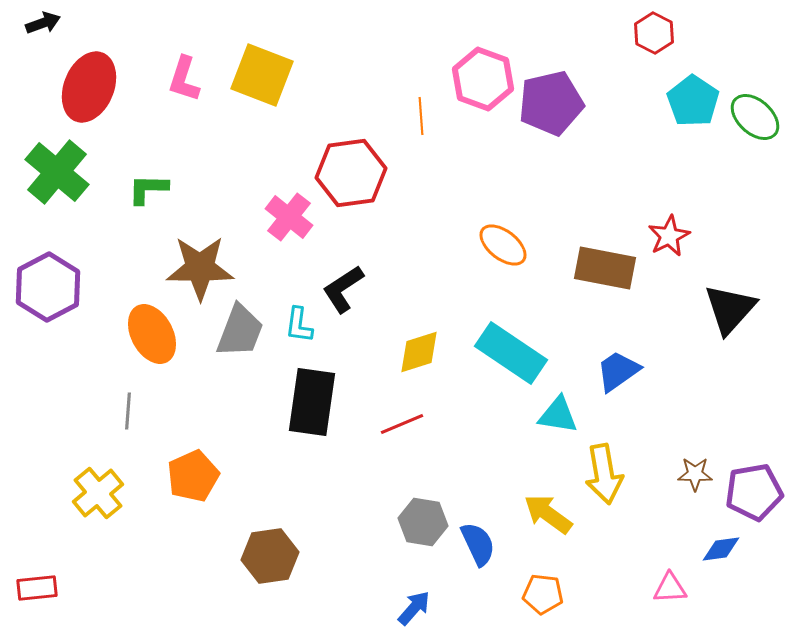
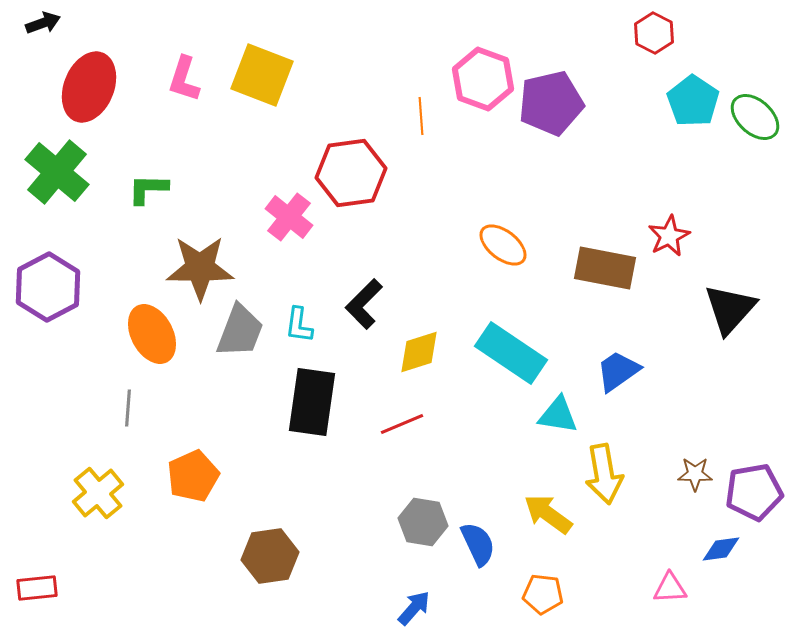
black L-shape at (343, 289): moved 21 px right, 15 px down; rotated 12 degrees counterclockwise
gray line at (128, 411): moved 3 px up
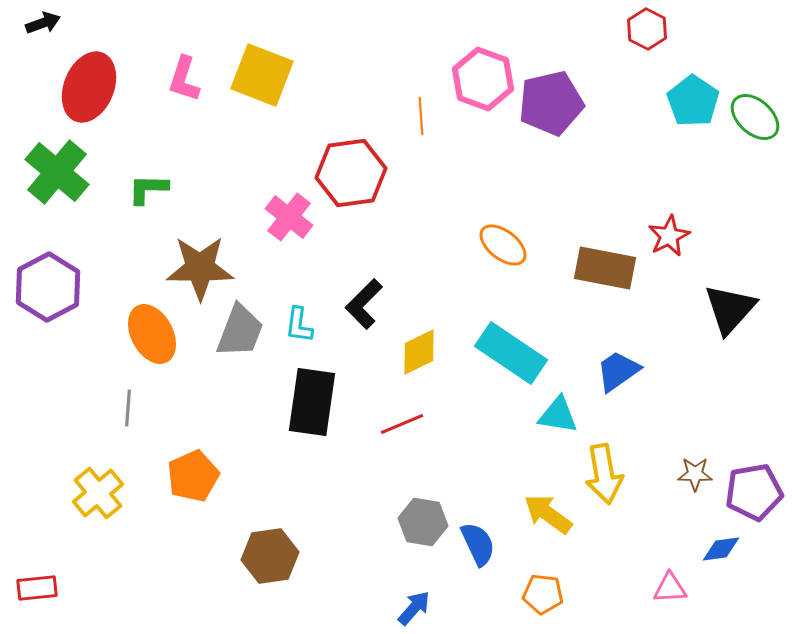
red hexagon at (654, 33): moved 7 px left, 4 px up
yellow diamond at (419, 352): rotated 9 degrees counterclockwise
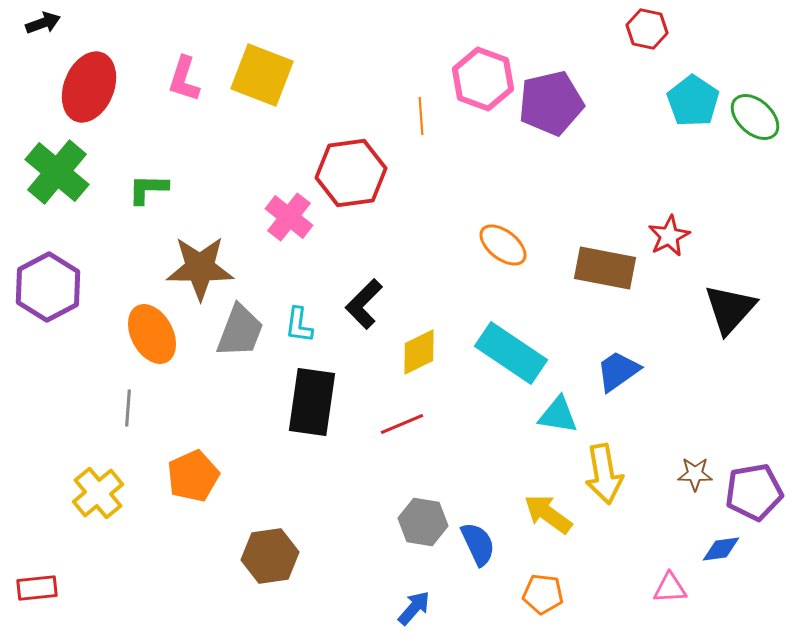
red hexagon at (647, 29): rotated 15 degrees counterclockwise
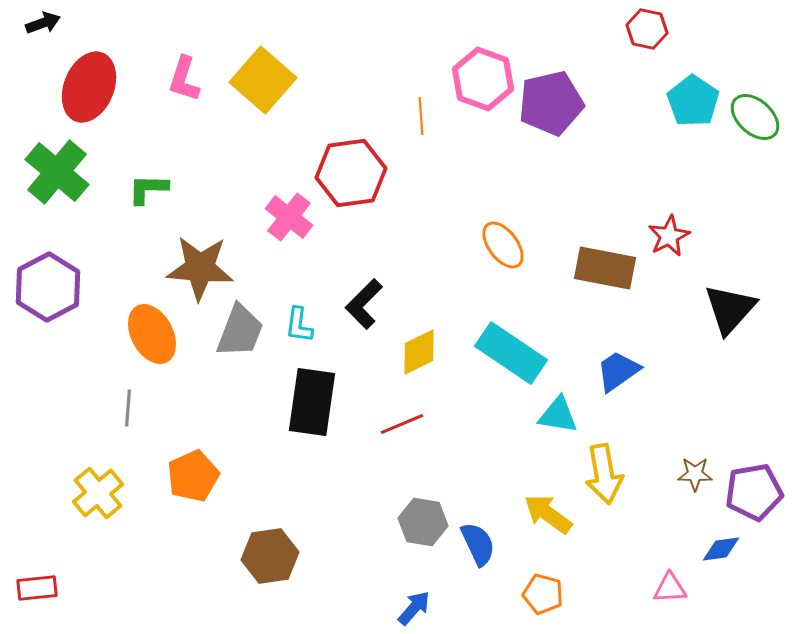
yellow square at (262, 75): moved 1 px right, 5 px down; rotated 20 degrees clockwise
orange ellipse at (503, 245): rotated 15 degrees clockwise
brown star at (200, 268): rotated 4 degrees clockwise
orange pentagon at (543, 594): rotated 9 degrees clockwise
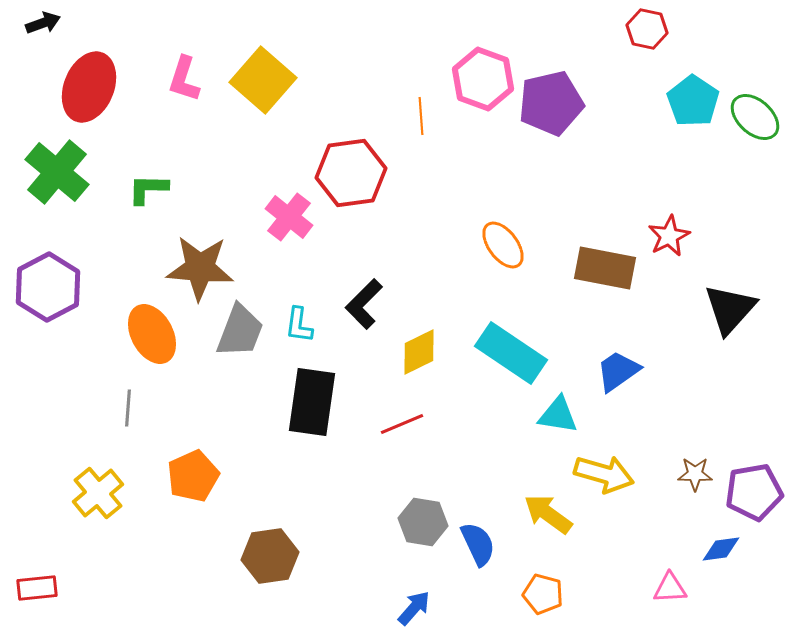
yellow arrow at (604, 474): rotated 64 degrees counterclockwise
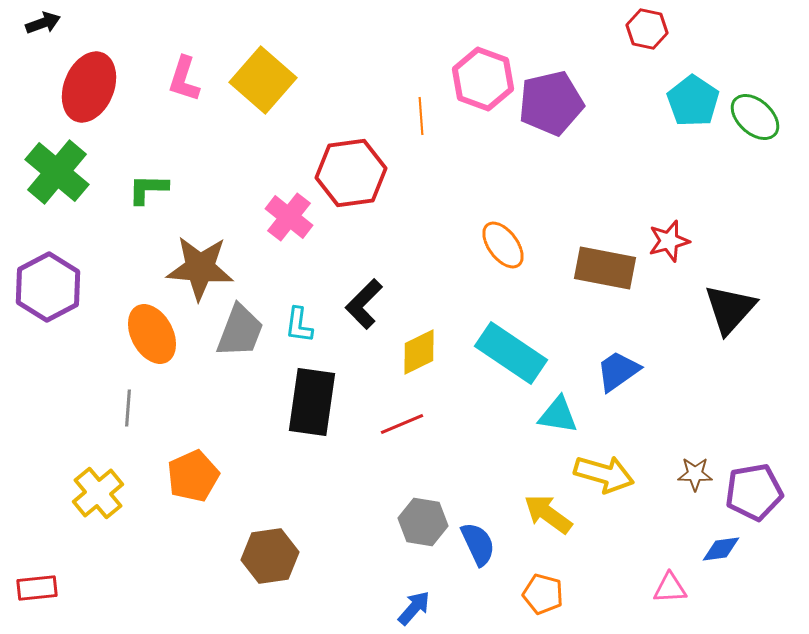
red star at (669, 236): moved 5 px down; rotated 12 degrees clockwise
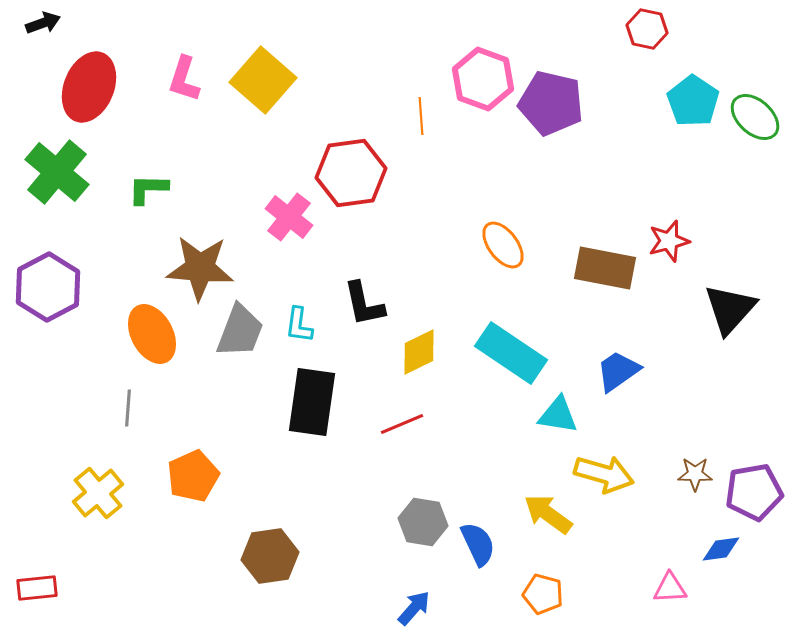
purple pentagon at (551, 103): rotated 26 degrees clockwise
black L-shape at (364, 304): rotated 57 degrees counterclockwise
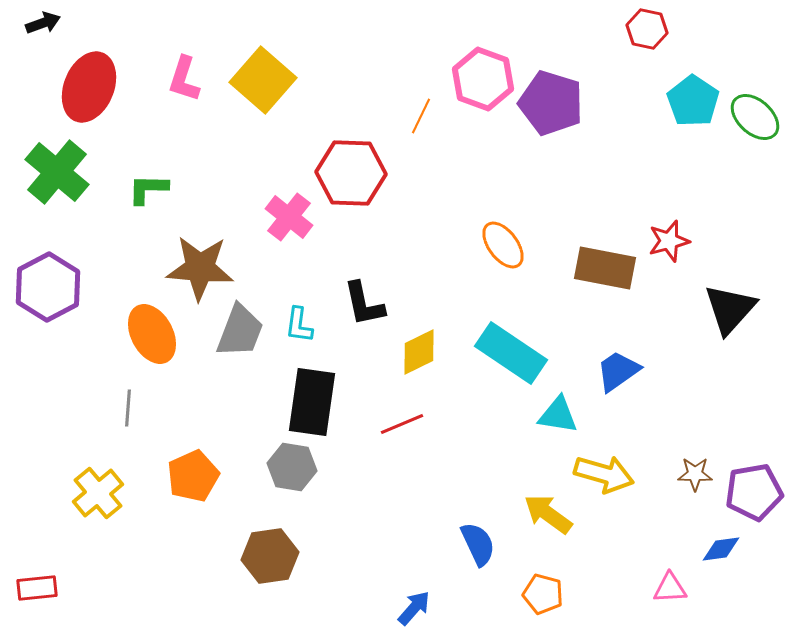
purple pentagon at (551, 103): rotated 4 degrees clockwise
orange line at (421, 116): rotated 30 degrees clockwise
red hexagon at (351, 173): rotated 10 degrees clockwise
gray hexagon at (423, 522): moved 131 px left, 55 px up
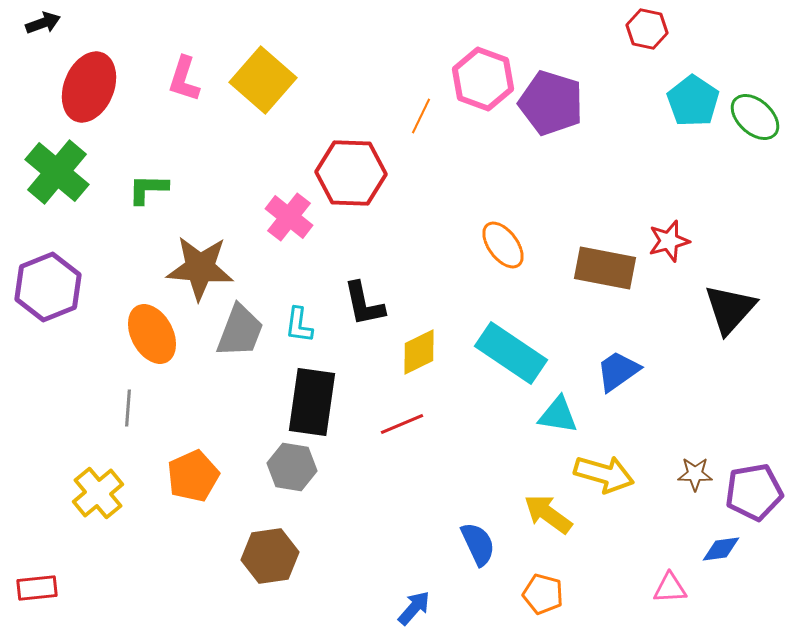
purple hexagon at (48, 287): rotated 6 degrees clockwise
